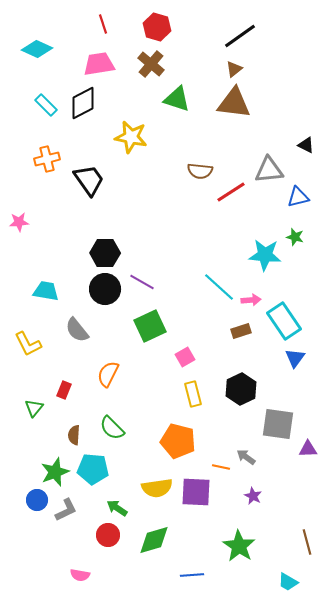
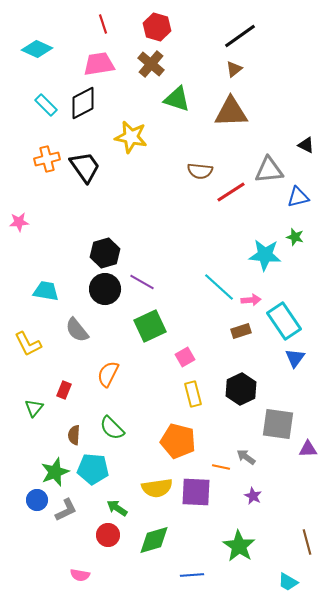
brown triangle at (234, 103): moved 3 px left, 9 px down; rotated 9 degrees counterclockwise
black trapezoid at (89, 180): moved 4 px left, 13 px up
black hexagon at (105, 253): rotated 16 degrees counterclockwise
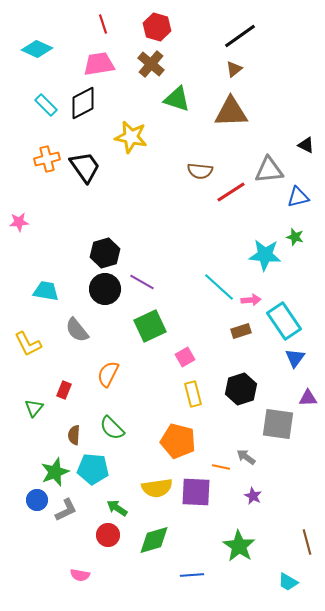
black hexagon at (241, 389): rotated 8 degrees clockwise
purple triangle at (308, 449): moved 51 px up
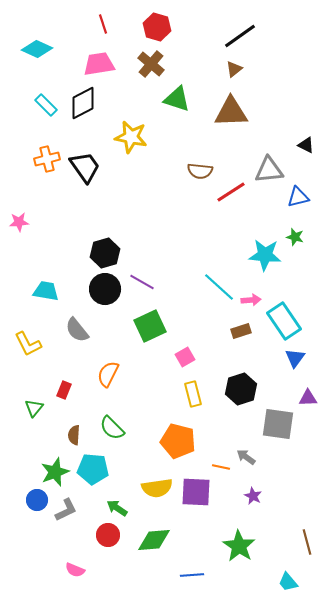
green diamond at (154, 540): rotated 12 degrees clockwise
pink semicircle at (80, 575): moved 5 px left, 5 px up; rotated 12 degrees clockwise
cyan trapezoid at (288, 582): rotated 20 degrees clockwise
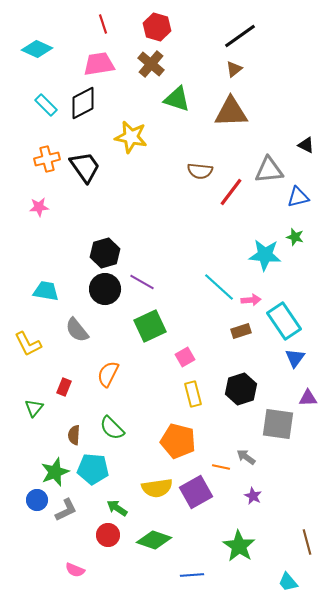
red line at (231, 192): rotated 20 degrees counterclockwise
pink star at (19, 222): moved 20 px right, 15 px up
red rectangle at (64, 390): moved 3 px up
purple square at (196, 492): rotated 32 degrees counterclockwise
green diamond at (154, 540): rotated 24 degrees clockwise
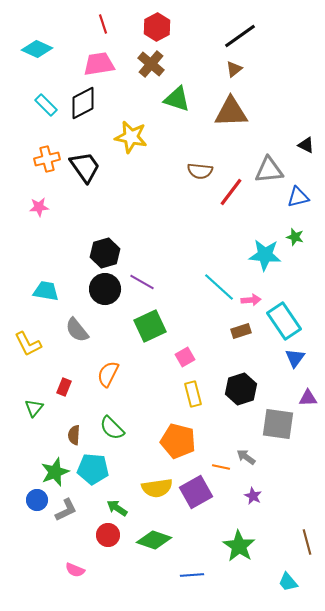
red hexagon at (157, 27): rotated 16 degrees clockwise
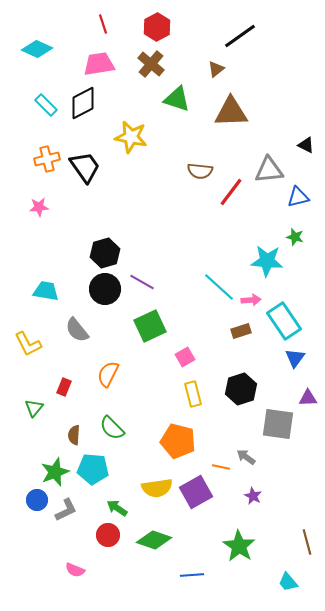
brown triangle at (234, 69): moved 18 px left
cyan star at (265, 255): moved 2 px right, 6 px down
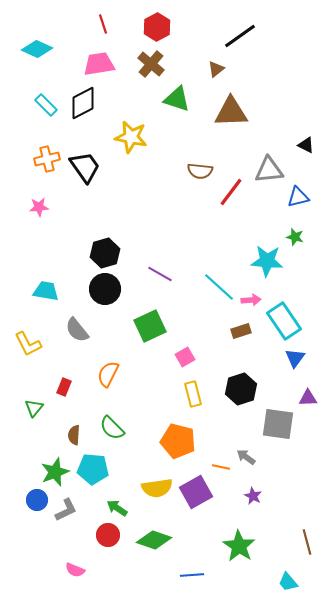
purple line at (142, 282): moved 18 px right, 8 px up
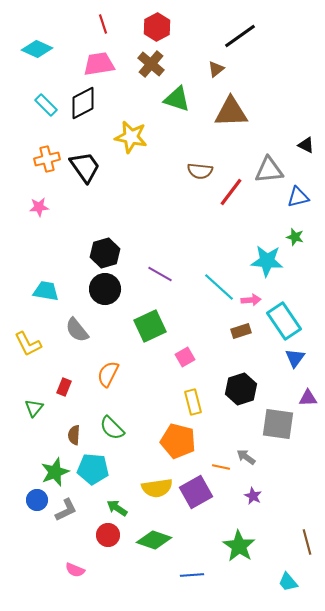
yellow rectangle at (193, 394): moved 8 px down
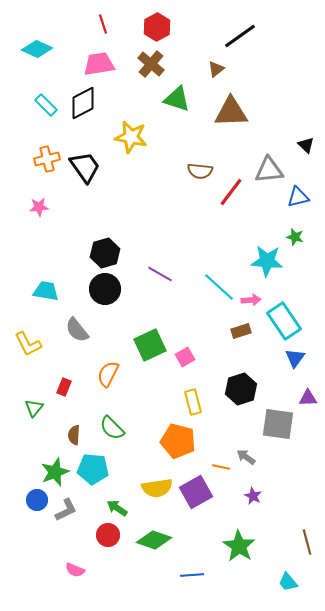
black triangle at (306, 145): rotated 18 degrees clockwise
green square at (150, 326): moved 19 px down
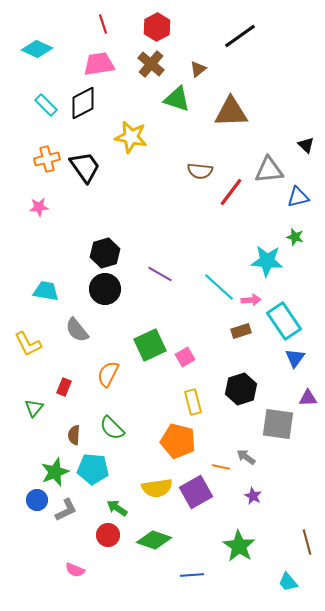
brown triangle at (216, 69): moved 18 px left
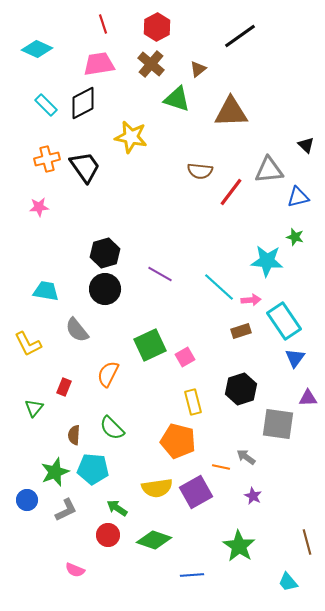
blue circle at (37, 500): moved 10 px left
